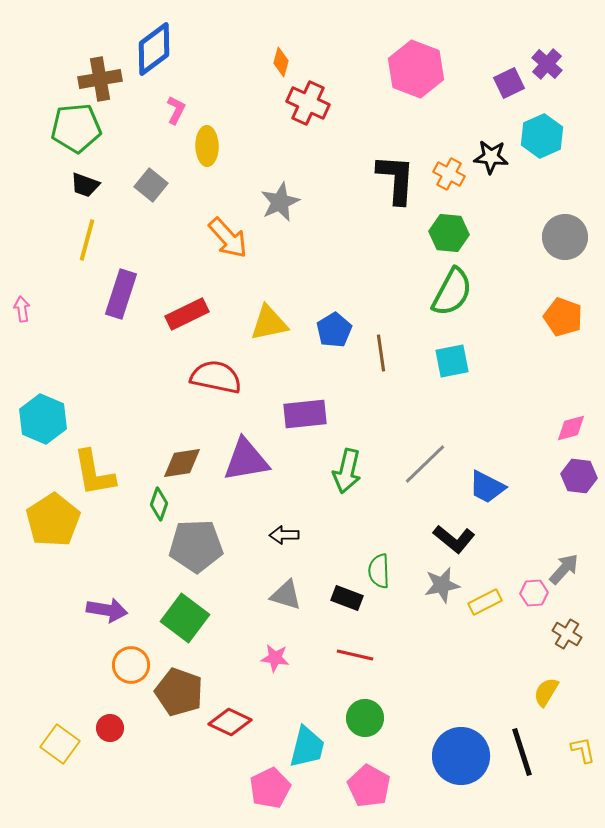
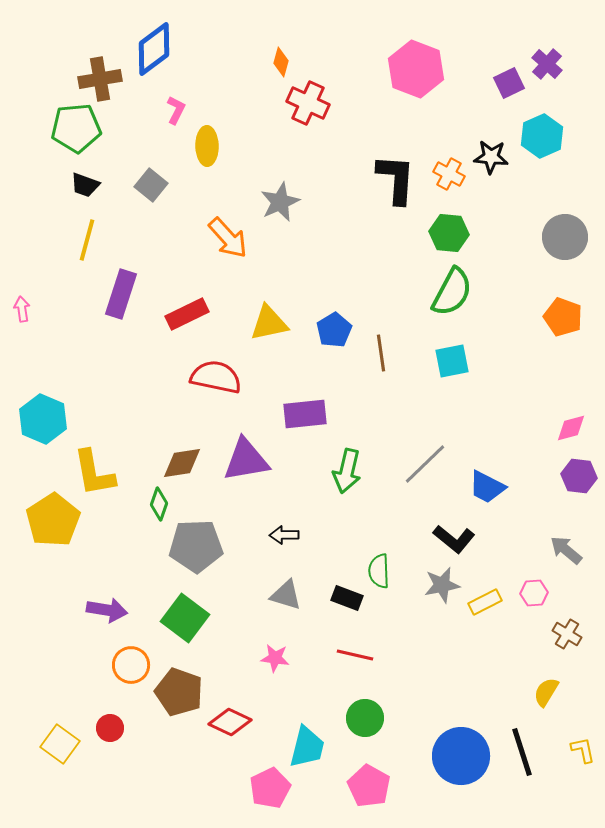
gray arrow at (564, 569): moved 2 px right, 19 px up; rotated 92 degrees counterclockwise
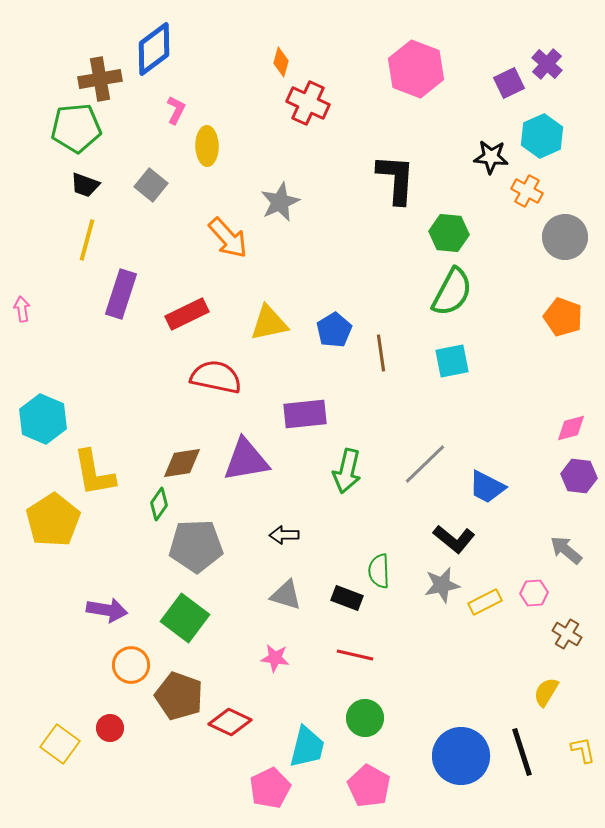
orange cross at (449, 174): moved 78 px right, 17 px down
green diamond at (159, 504): rotated 16 degrees clockwise
brown pentagon at (179, 692): moved 4 px down
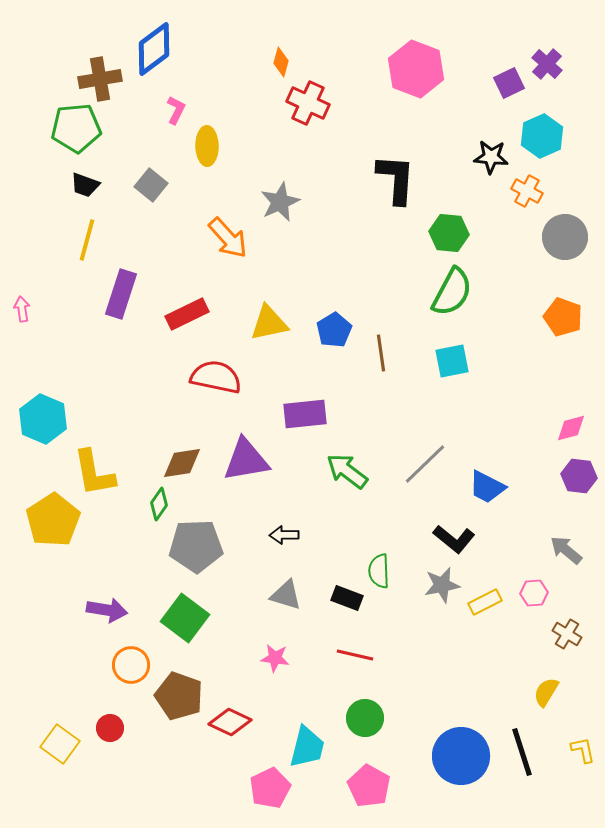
green arrow at (347, 471): rotated 114 degrees clockwise
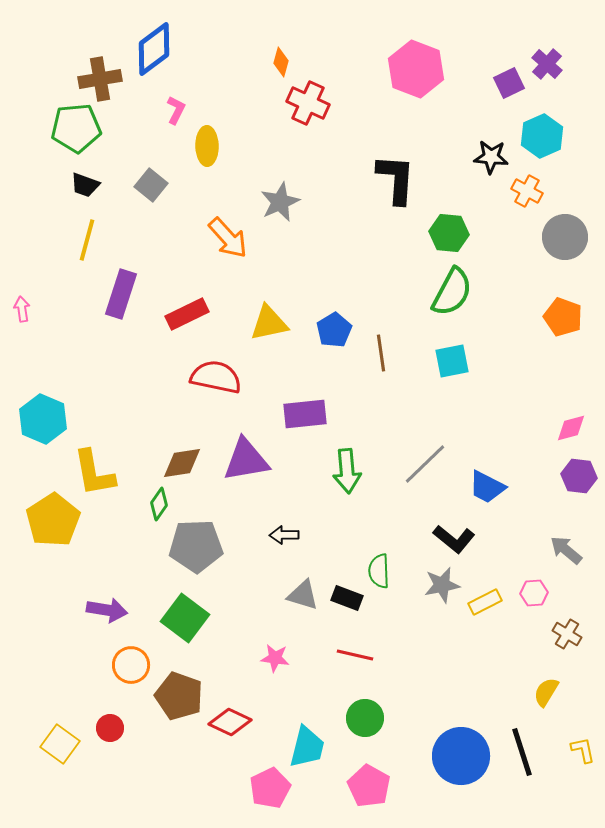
green arrow at (347, 471): rotated 132 degrees counterclockwise
gray triangle at (286, 595): moved 17 px right
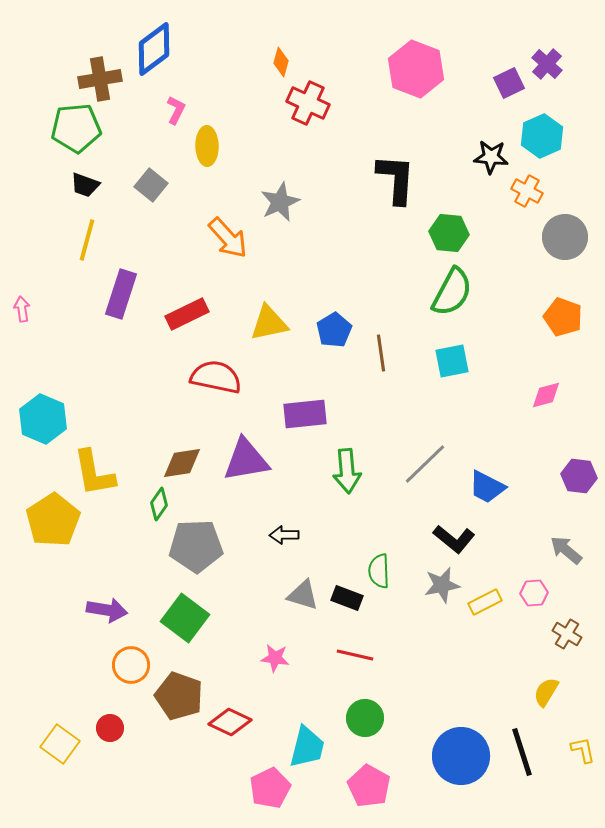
pink diamond at (571, 428): moved 25 px left, 33 px up
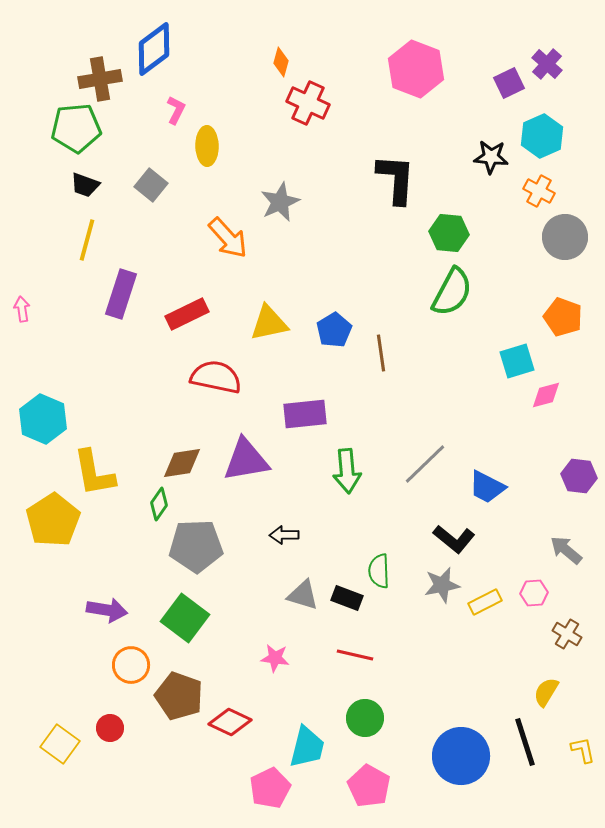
orange cross at (527, 191): moved 12 px right
cyan square at (452, 361): moved 65 px right; rotated 6 degrees counterclockwise
black line at (522, 752): moved 3 px right, 10 px up
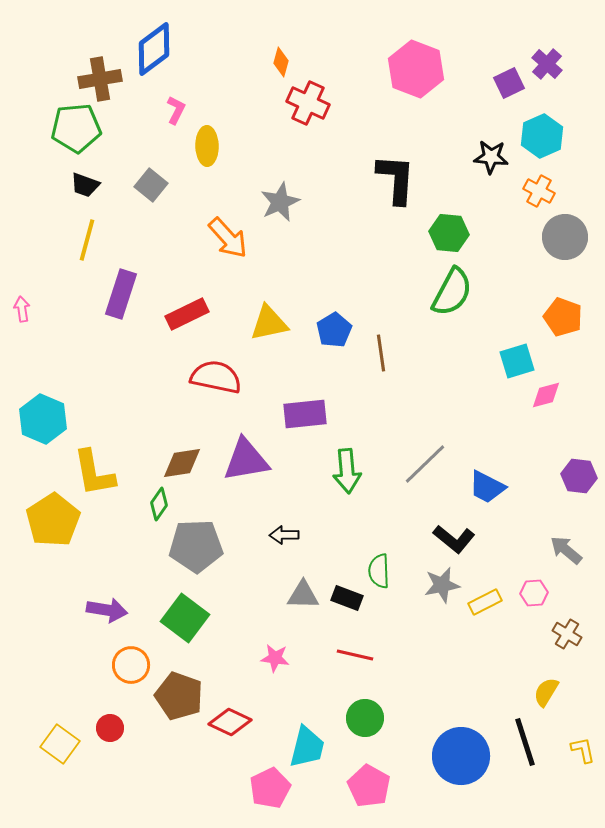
gray triangle at (303, 595): rotated 16 degrees counterclockwise
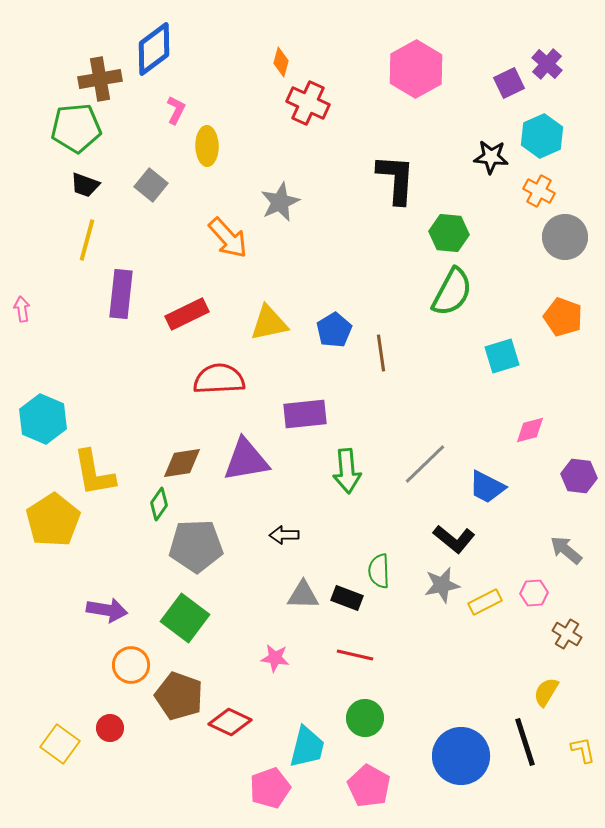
pink hexagon at (416, 69): rotated 10 degrees clockwise
purple rectangle at (121, 294): rotated 12 degrees counterclockwise
cyan square at (517, 361): moved 15 px left, 5 px up
red semicircle at (216, 377): moved 3 px right, 2 px down; rotated 15 degrees counterclockwise
pink diamond at (546, 395): moved 16 px left, 35 px down
pink pentagon at (270, 788): rotated 6 degrees clockwise
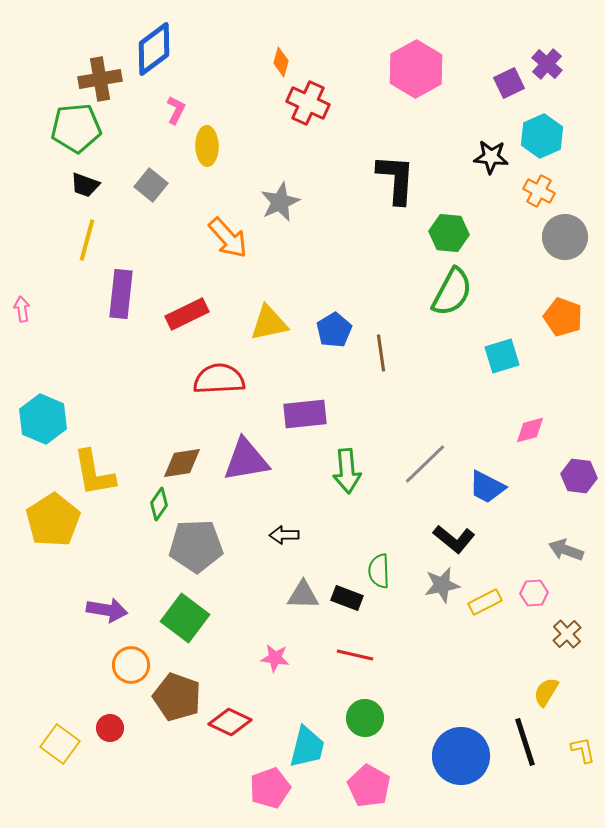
gray arrow at (566, 550): rotated 20 degrees counterclockwise
brown cross at (567, 634): rotated 16 degrees clockwise
brown pentagon at (179, 696): moved 2 px left, 1 px down
